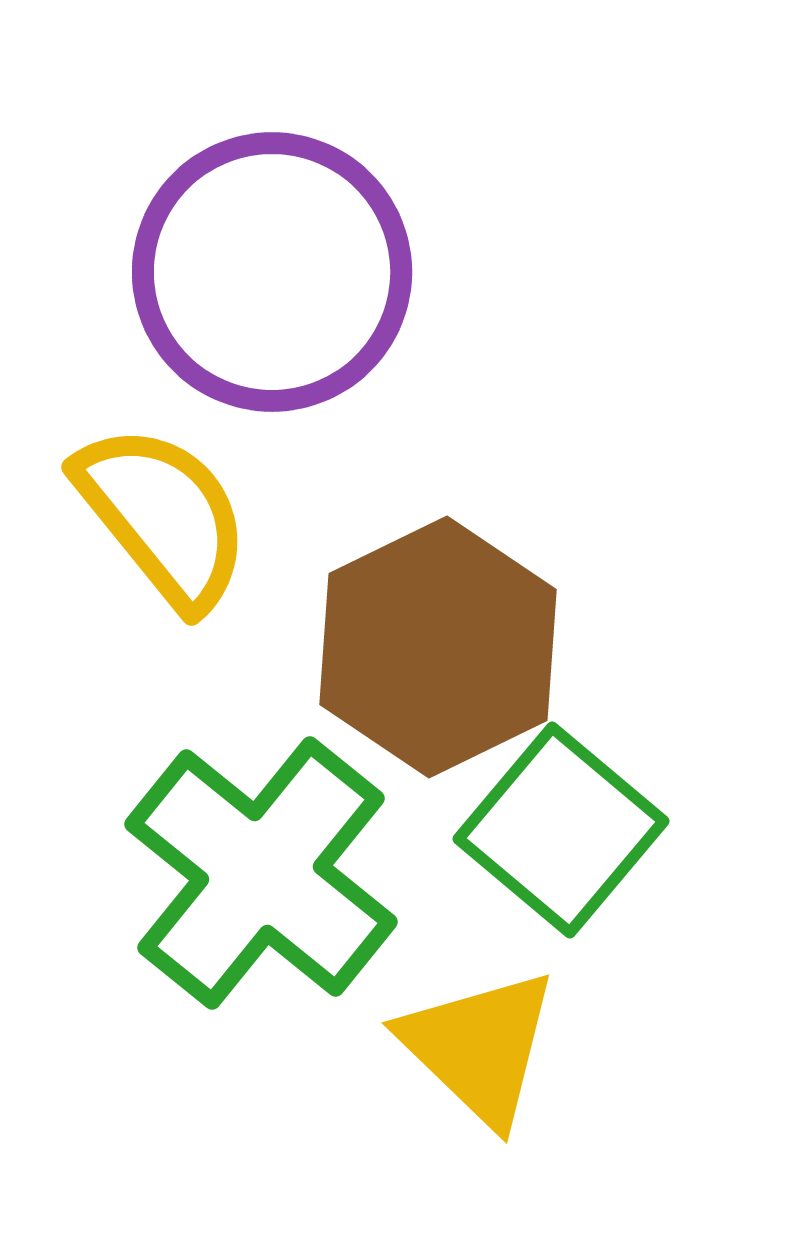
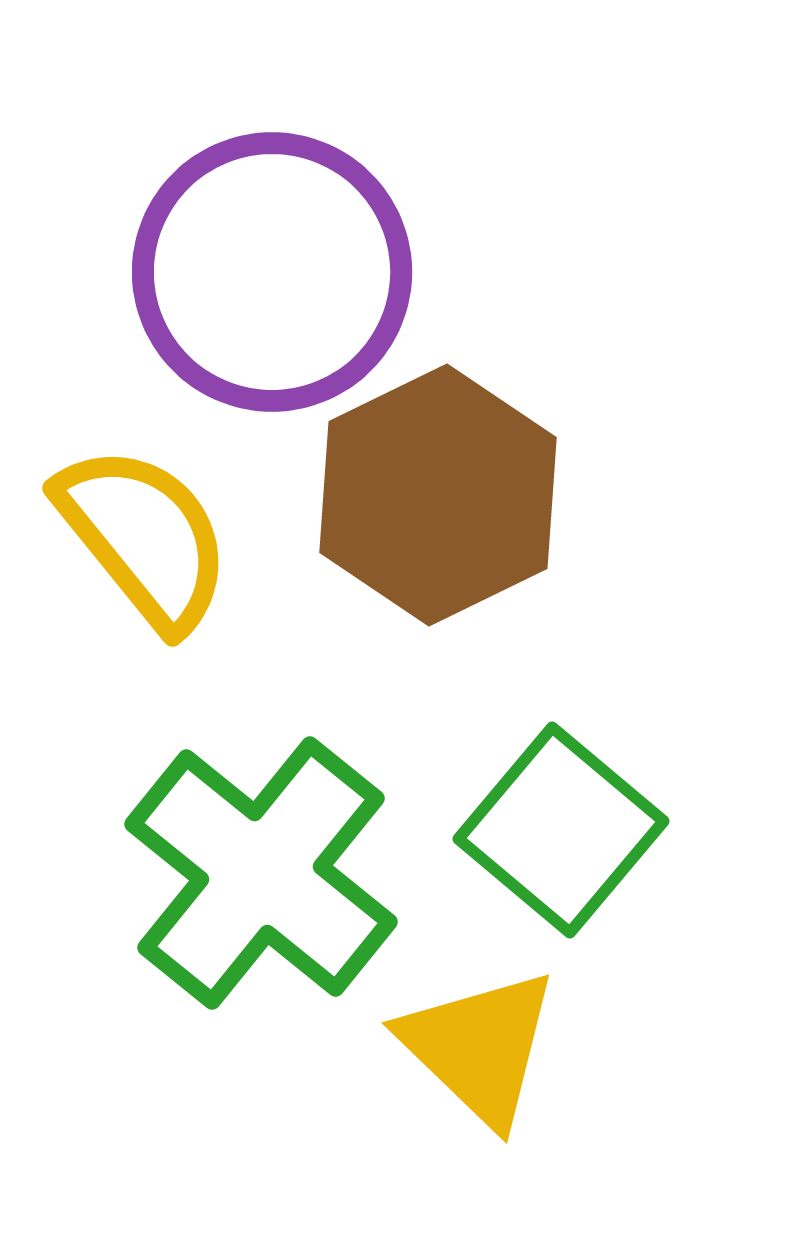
yellow semicircle: moved 19 px left, 21 px down
brown hexagon: moved 152 px up
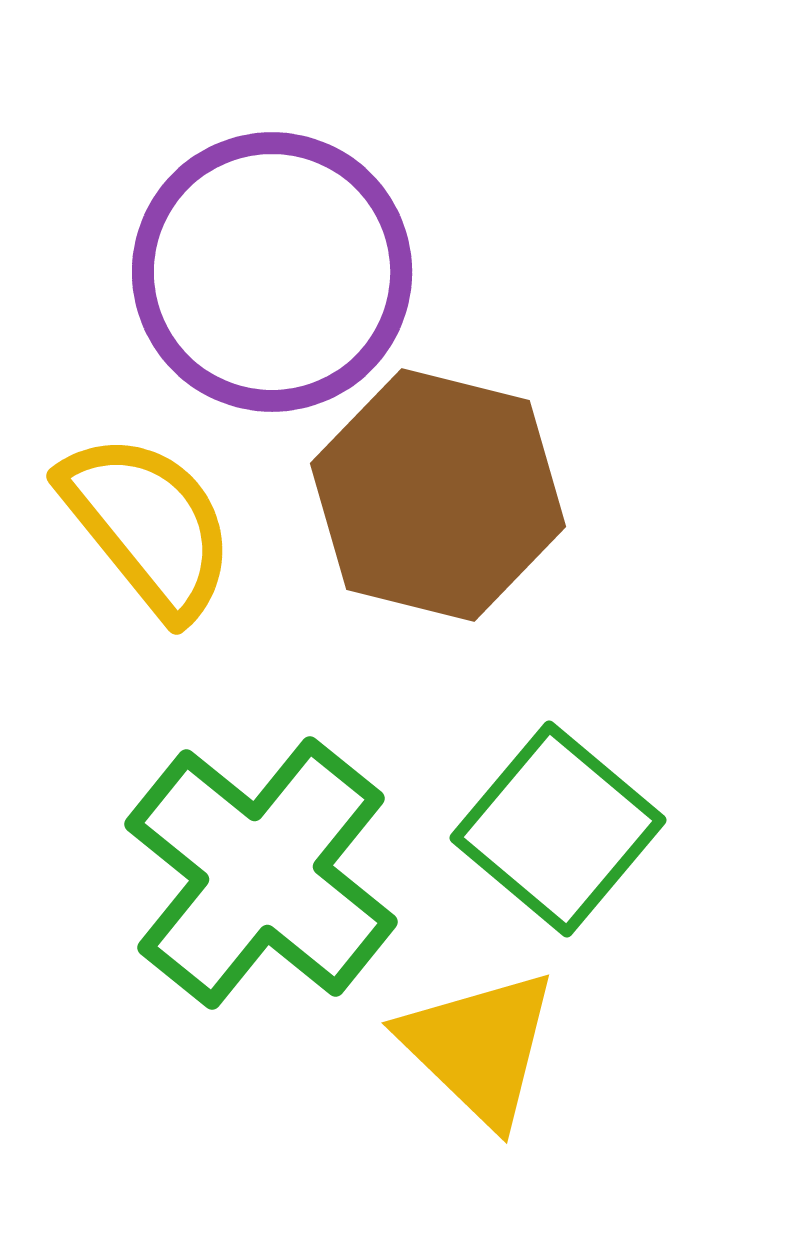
brown hexagon: rotated 20 degrees counterclockwise
yellow semicircle: moved 4 px right, 12 px up
green square: moved 3 px left, 1 px up
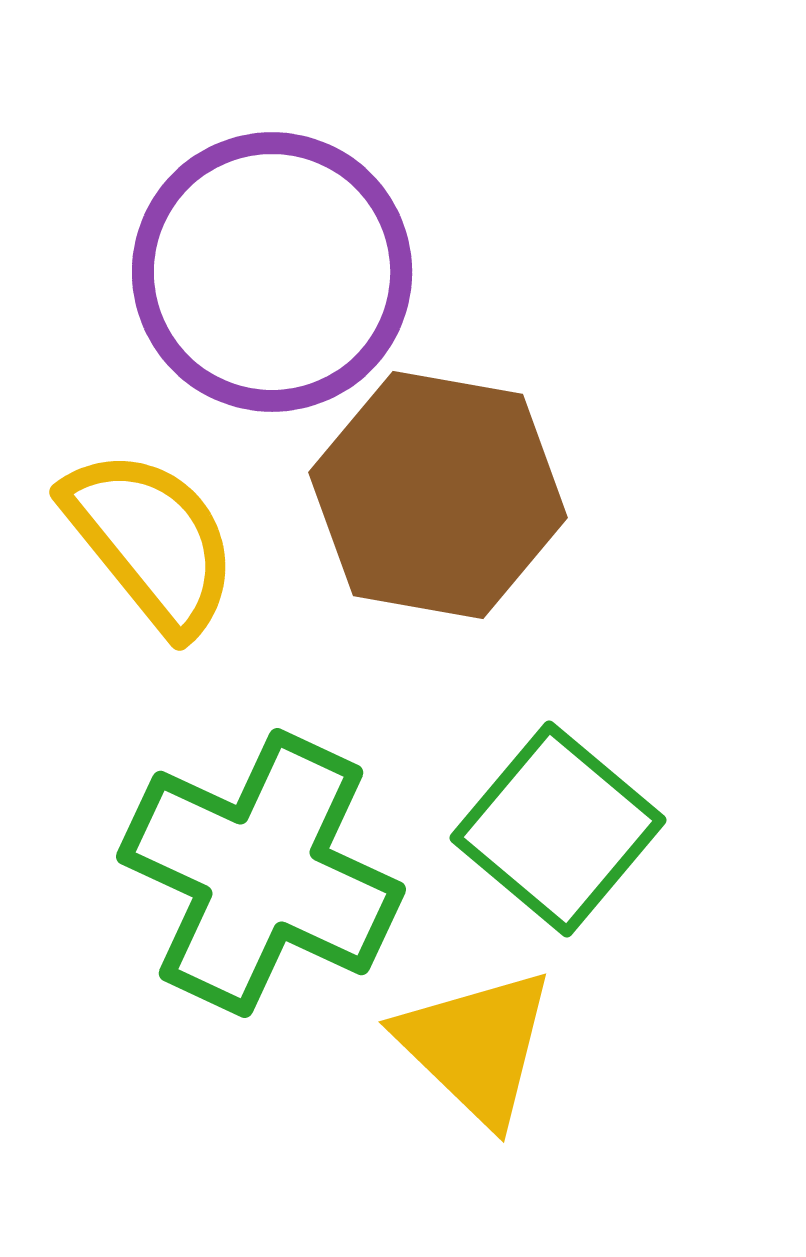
brown hexagon: rotated 4 degrees counterclockwise
yellow semicircle: moved 3 px right, 16 px down
green cross: rotated 14 degrees counterclockwise
yellow triangle: moved 3 px left, 1 px up
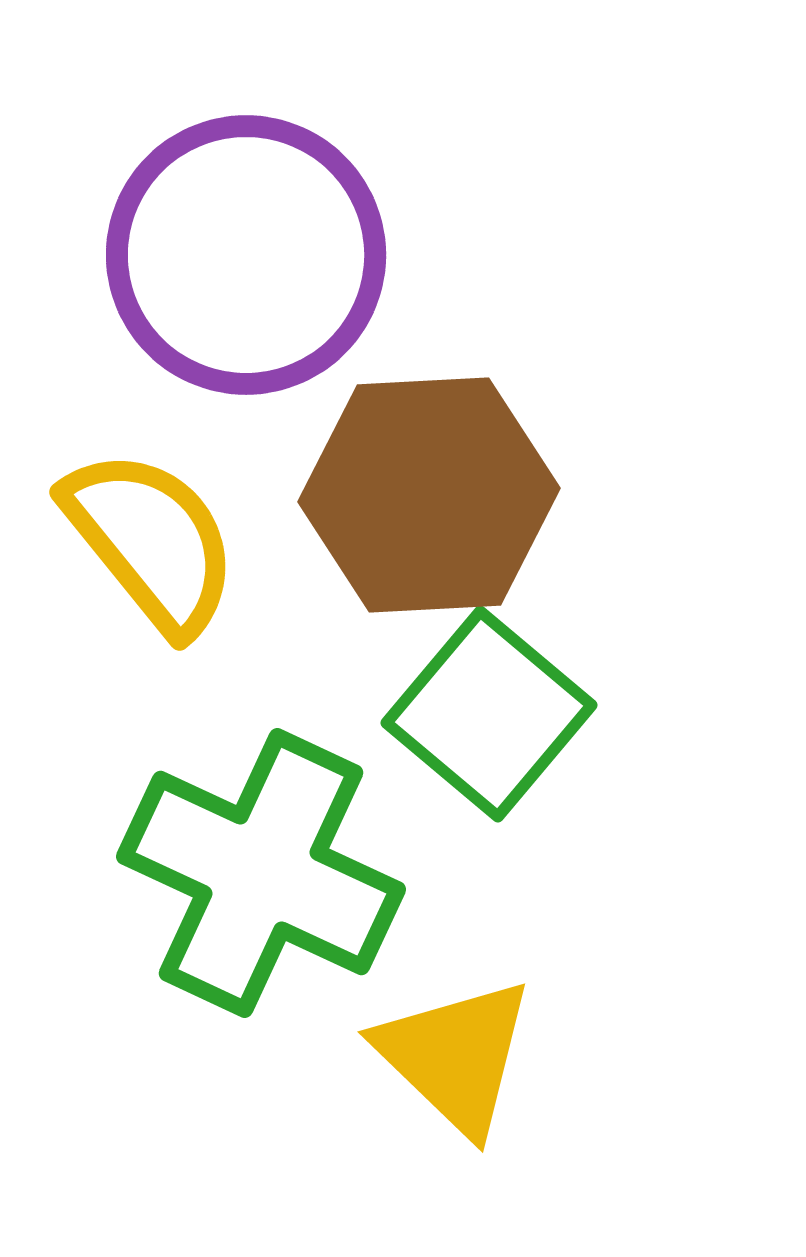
purple circle: moved 26 px left, 17 px up
brown hexagon: moved 9 px left; rotated 13 degrees counterclockwise
green square: moved 69 px left, 115 px up
yellow triangle: moved 21 px left, 10 px down
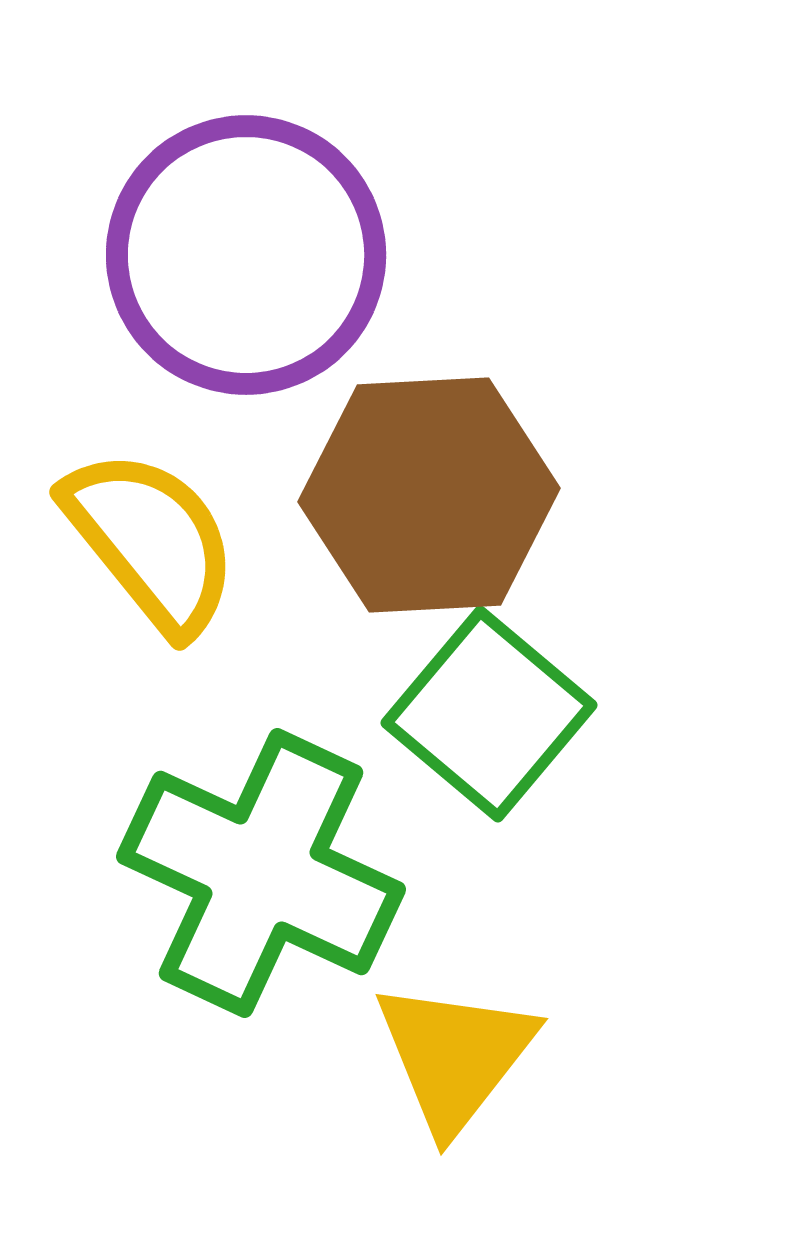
yellow triangle: rotated 24 degrees clockwise
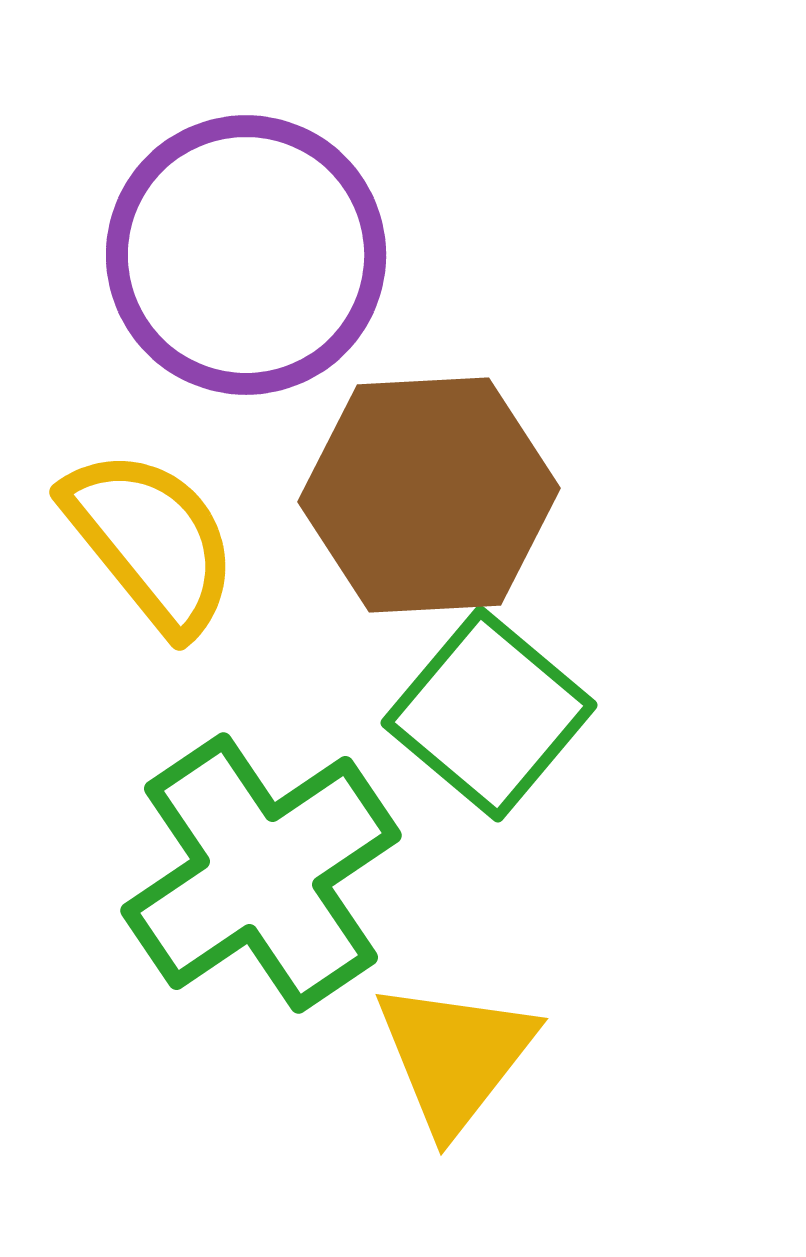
green cross: rotated 31 degrees clockwise
